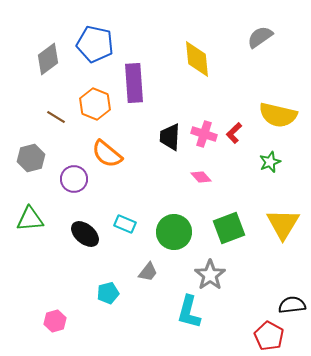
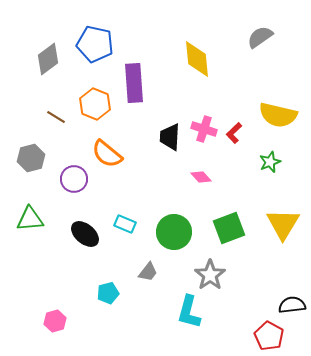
pink cross: moved 5 px up
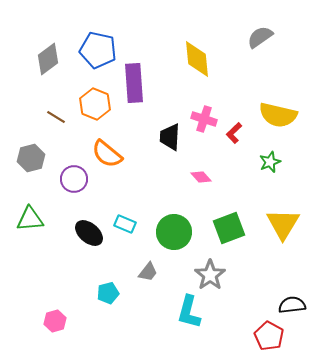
blue pentagon: moved 3 px right, 6 px down
pink cross: moved 10 px up
black ellipse: moved 4 px right, 1 px up
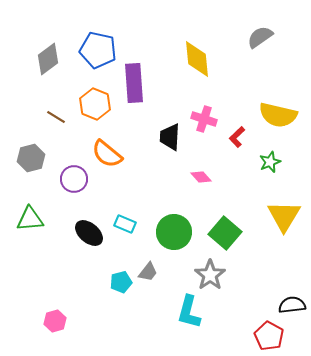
red L-shape: moved 3 px right, 4 px down
yellow triangle: moved 1 px right, 8 px up
green square: moved 4 px left, 5 px down; rotated 28 degrees counterclockwise
cyan pentagon: moved 13 px right, 11 px up
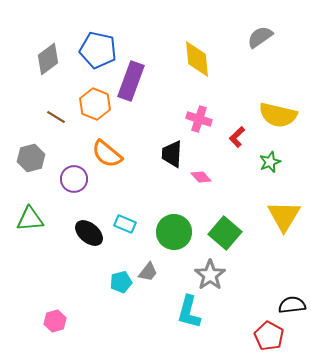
purple rectangle: moved 3 px left, 2 px up; rotated 24 degrees clockwise
pink cross: moved 5 px left
black trapezoid: moved 2 px right, 17 px down
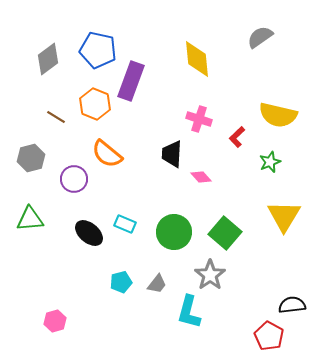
gray trapezoid: moved 9 px right, 12 px down
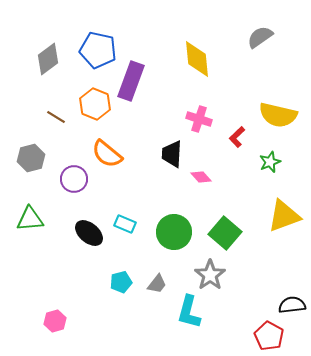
yellow triangle: rotated 39 degrees clockwise
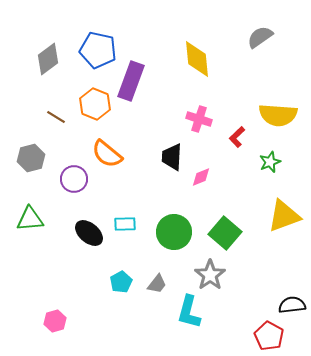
yellow semicircle: rotated 9 degrees counterclockwise
black trapezoid: moved 3 px down
pink diamond: rotated 70 degrees counterclockwise
cyan rectangle: rotated 25 degrees counterclockwise
cyan pentagon: rotated 15 degrees counterclockwise
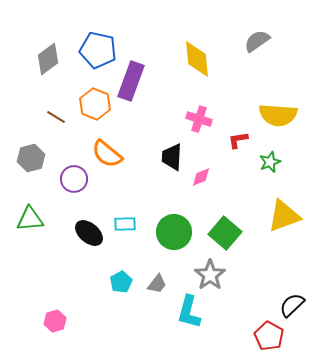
gray semicircle: moved 3 px left, 4 px down
red L-shape: moved 1 px right, 3 px down; rotated 35 degrees clockwise
black semicircle: rotated 36 degrees counterclockwise
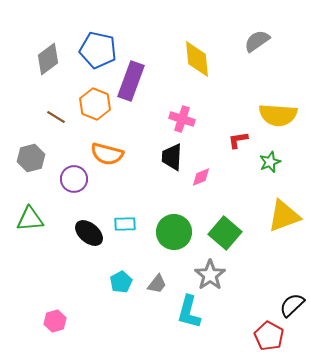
pink cross: moved 17 px left
orange semicircle: rotated 24 degrees counterclockwise
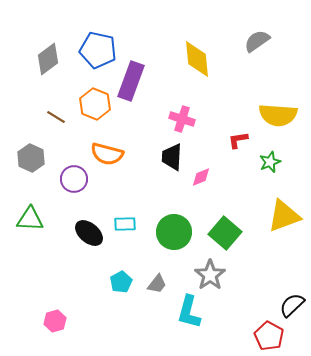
gray hexagon: rotated 20 degrees counterclockwise
green triangle: rotated 8 degrees clockwise
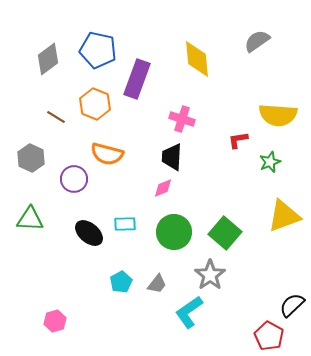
purple rectangle: moved 6 px right, 2 px up
pink diamond: moved 38 px left, 11 px down
cyan L-shape: rotated 40 degrees clockwise
